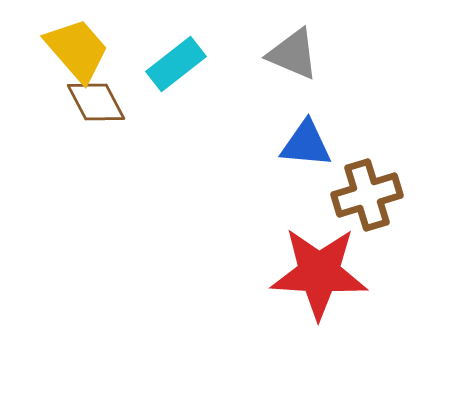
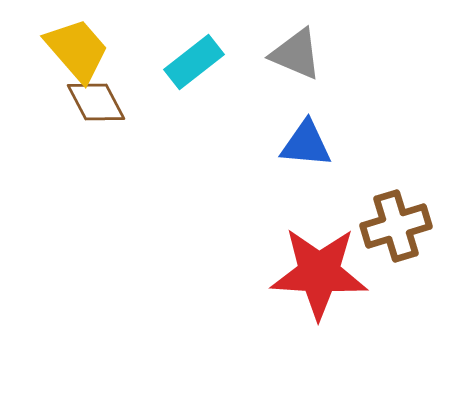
gray triangle: moved 3 px right
cyan rectangle: moved 18 px right, 2 px up
brown cross: moved 29 px right, 31 px down
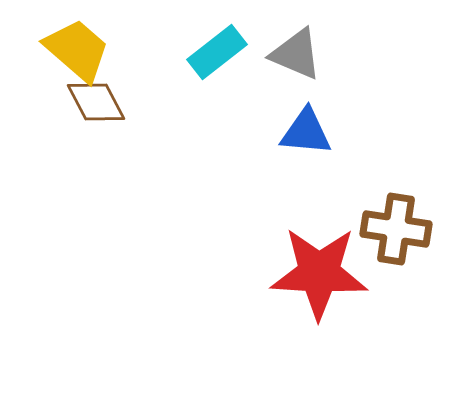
yellow trapezoid: rotated 8 degrees counterclockwise
cyan rectangle: moved 23 px right, 10 px up
blue triangle: moved 12 px up
brown cross: moved 3 px down; rotated 26 degrees clockwise
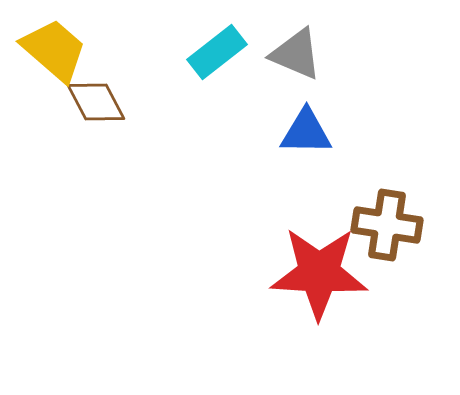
yellow trapezoid: moved 23 px left
blue triangle: rotated 4 degrees counterclockwise
brown cross: moved 9 px left, 4 px up
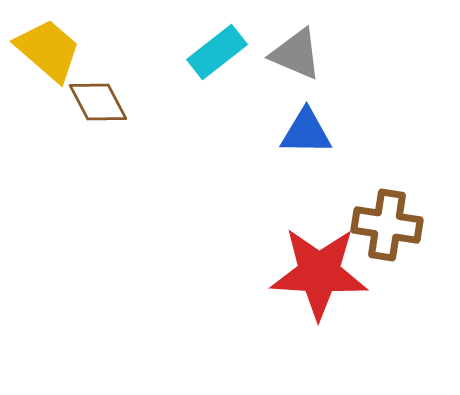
yellow trapezoid: moved 6 px left
brown diamond: moved 2 px right
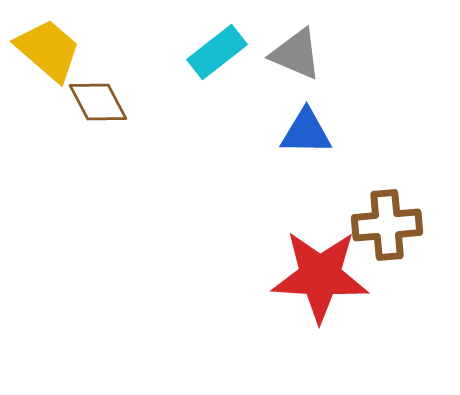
brown cross: rotated 14 degrees counterclockwise
red star: moved 1 px right, 3 px down
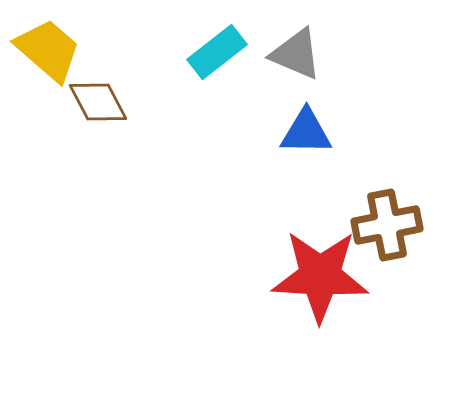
brown cross: rotated 6 degrees counterclockwise
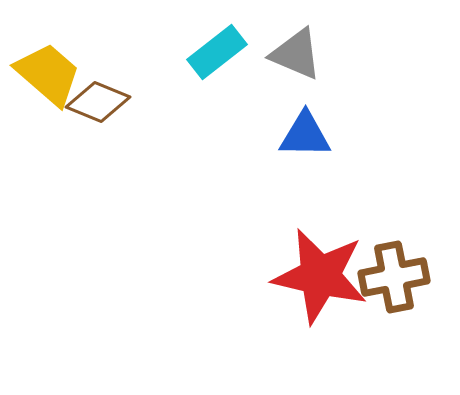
yellow trapezoid: moved 24 px down
brown diamond: rotated 40 degrees counterclockwise
blue triangle: moved 1 px left, 3 px down
brown cross: moved 7 px right, 52 px down
red star: rotated 10 degrees clockwise
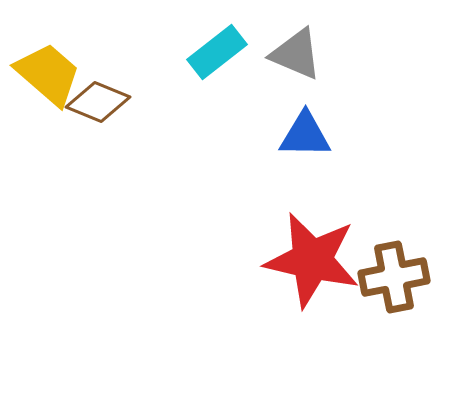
red star: moved 8 px left, 16 px up
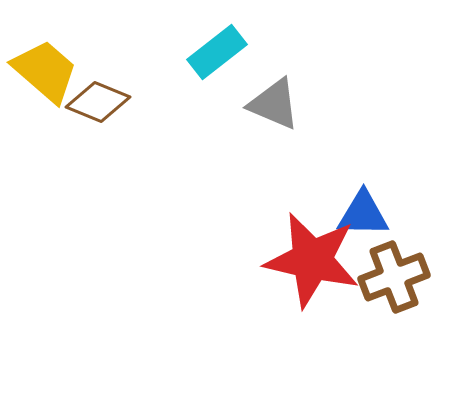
gray triangle: moved 22 px left, 50 px down
yellow trapezoid: moved 3 px left, 3 px up
blue triangle: moved 58 px right, 79 px down
brown cross: rotated 10 degrees counterclockwise
